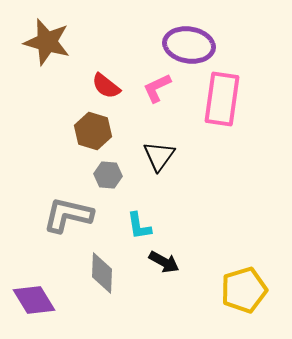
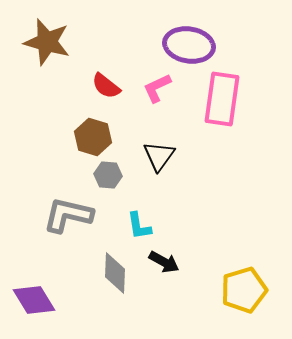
brown hexagon: moved 6 px down
gray diamond: moved 13 px right
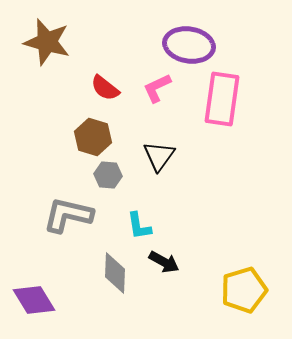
red semicircle: moved 1 px left, 2 px down
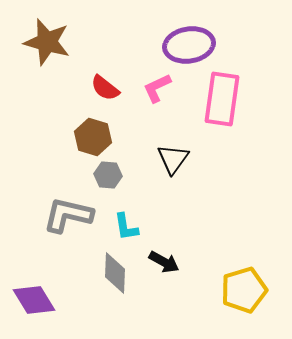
purple ellipse: rotated 18 degrees counterclockwise
black triangle: moved 14 px right, 3 px down
cyan L-shape: moved 13 px left, 1 px down
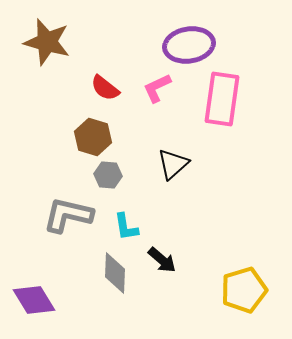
black triangle: moved 5 px down; rotated 12 degrees clockwise
black arrow: moved 2 px left, 2 px up; rotated 12 degrees clockwise
